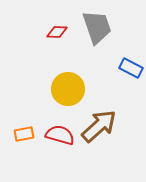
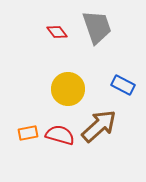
red diamond: rotated 50 degrees clockwise
blue rectangle: moved 8 px left, 17 px down
orange rectangle: moved 4 px right, 1 px up
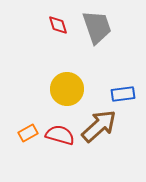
red diamond: moved 1 px right, 7 px up; rotated 20 degrees clockwise
blue rectangle: moved 9 px down; rotated 35 degrees counterclockwise
yellow circle: moved 1 px left
orange rectangle: rotated 18 degrees counterclockwise
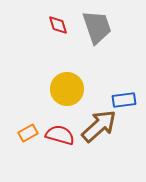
blue rectangle: moved 1 px right, 6 px down
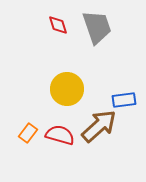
orange rectangle: rotated 24 degrees counterclockwise
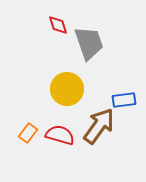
gray trapezoid: moved 8 px left, 16 px down
brown arrow: rotated 12 degrees counterclockwise
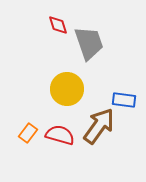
blue rectangle: rotated 15 degrees clockwise
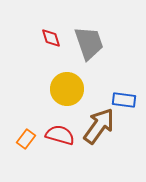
red diamond: moved 7 px left, 13 px down
orange rectangle: moved 2 px left, 6 px down
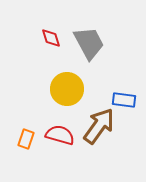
gray trapezoid: rotated 9 degrees counterclockwise
orange rectangle: rotated 18 degrees counterclockwise
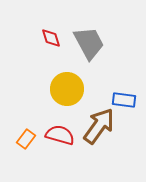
orange rectangle: rotated 18 degrees clockwise
